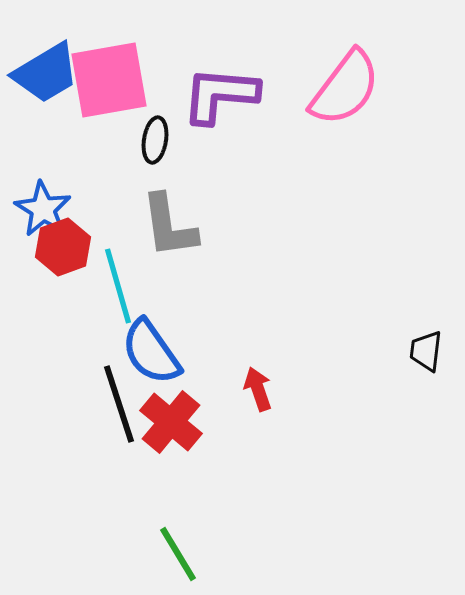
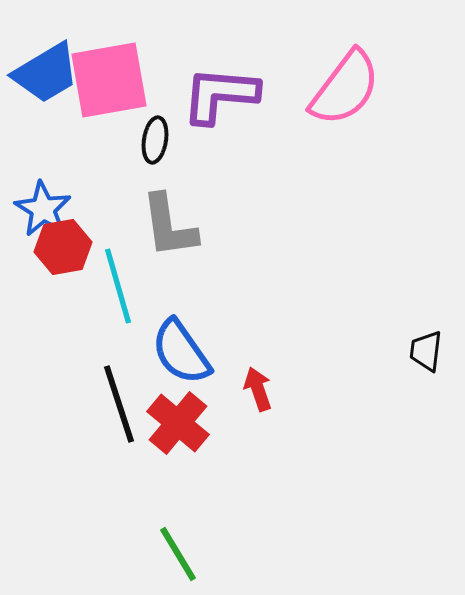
red hexagon: rotated 10 degrees clockwise
blue semicircle: moved 30 px right
red cross: moved 7 px right, 1 px down
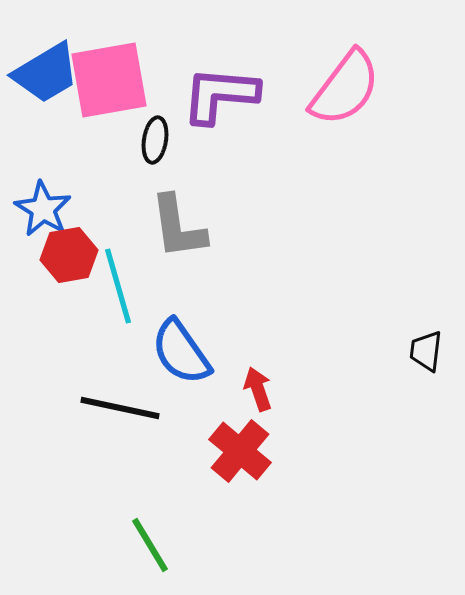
gray L-shape: moved 9 px right, 1 px down
red hexagon: moved 6 px right, 8 px down
black line: moved 1 px right, 4 px down; rotated 60 degrees counterclockwise
red cross: moved 62 px right, 28 px down
green line: moved 28 px left, 9 px up
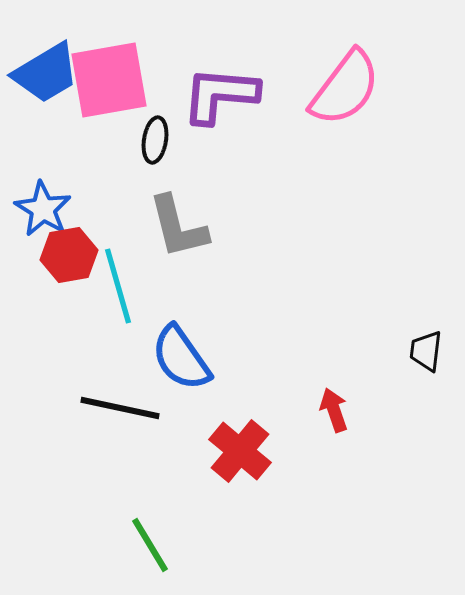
gray L-shape: rotated 6 degrees counterclockwise
blue semicircle: moved 6 px down
red arrow: moved 76 px right, 21 px down
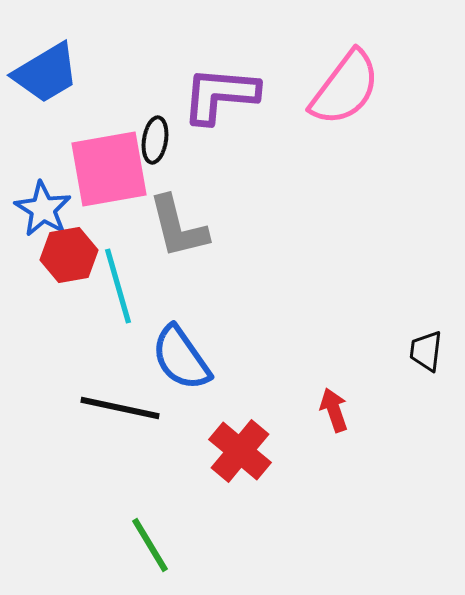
pink square: moved 89 px down
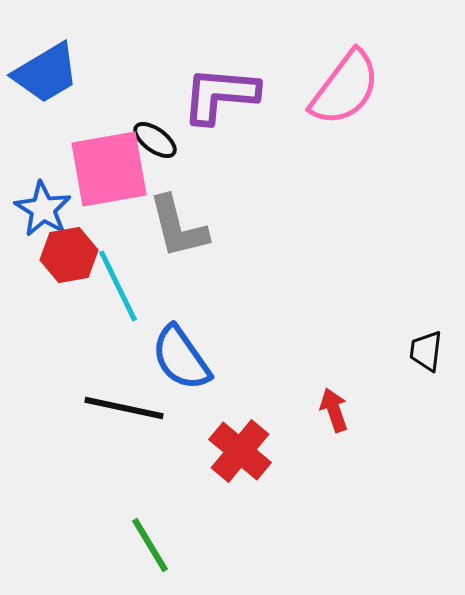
black ellipse: rotated 63 degrees counterclockwise
cyan line: rotated 10 degrees counterclockwise
black line: moved 4 px right
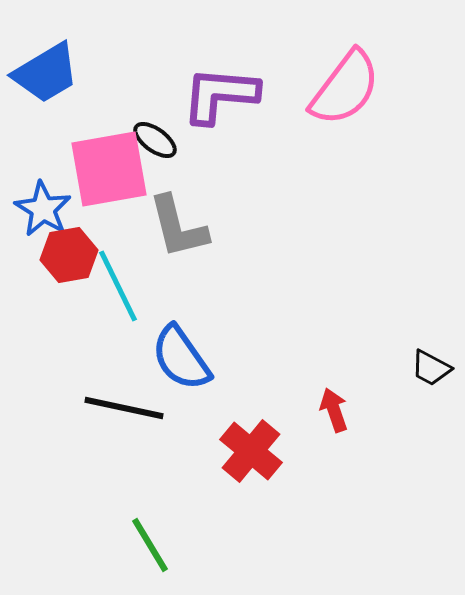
black trapezoid: moved 5 px right, 17 px down; rotated 69 degrees counterclockwise
red cross: moved 11 px right
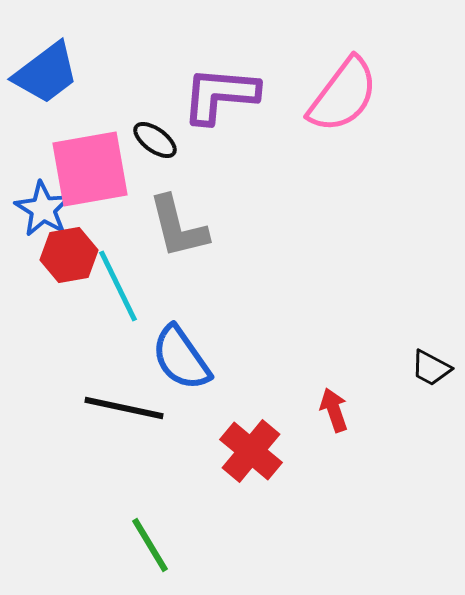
blue trapezoid: rotated 6 degrees counterclockwise
pink semicircle: moved 2 px left, 7 px down
pink square: moved 19 px left
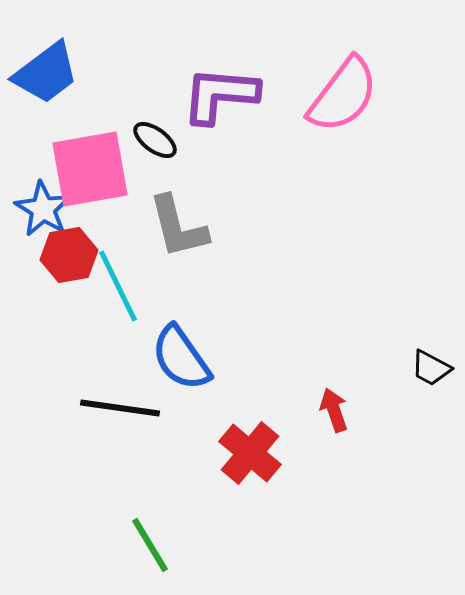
black line: moved 4 px left; rotated 4 degrees counterclockwise
red cross: moved 1 px left, 2 px down
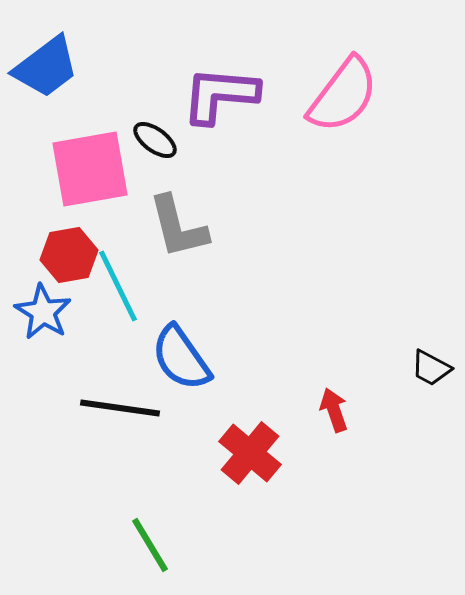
blue trapezoid: moved 6 px up
blue star: moved 103 px down
